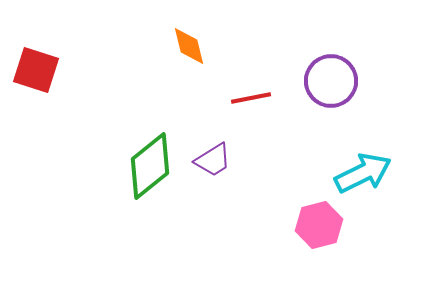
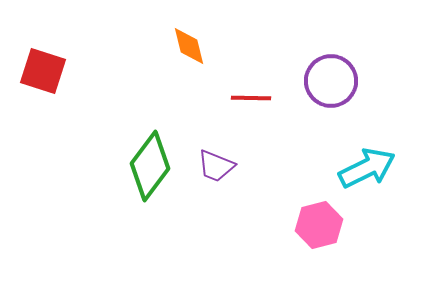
red square: moved 7 px right, 1 px down
red line: rotated 12 degrees clockwise
purple trapezoid: moved 3 px right, 6 px down; rotated 54 degrees clockwise
green diamond: rotated 14 degrees counterclockwise
cyan arrow: moved 4 px right, 5 px up
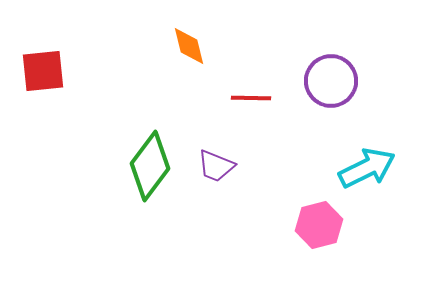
red square: rotated 24 degrees counterclockwise
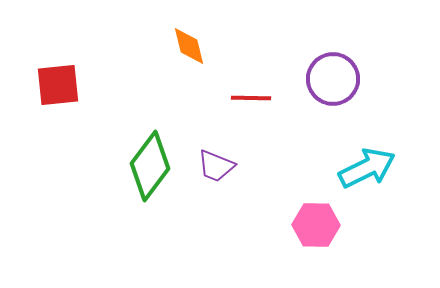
red square: moved 15 px right, 14 px down
purple circle: moved 2 px right, 2 px up
pink hexagon: moved 3 px left; rotated 15 degrees clockwise
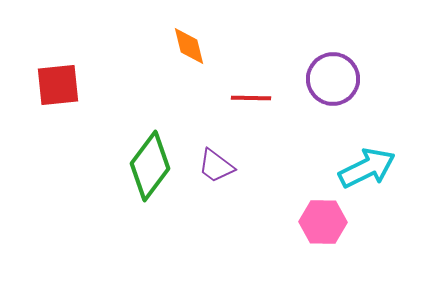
purple trapezoid: rotated 15 degrees clockwise
pink hexagon: moved 7 px right, 3 px up
